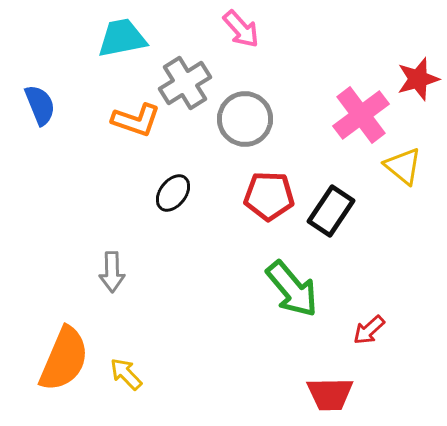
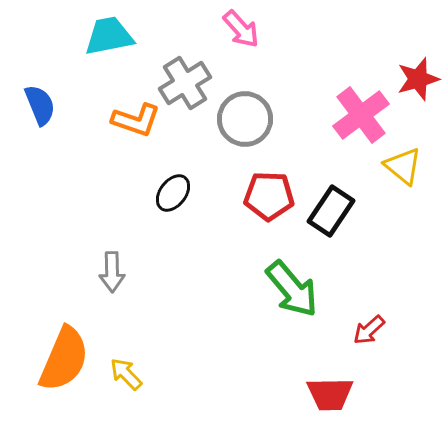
cyan trapezoid: moved 13 px left, 2 px up
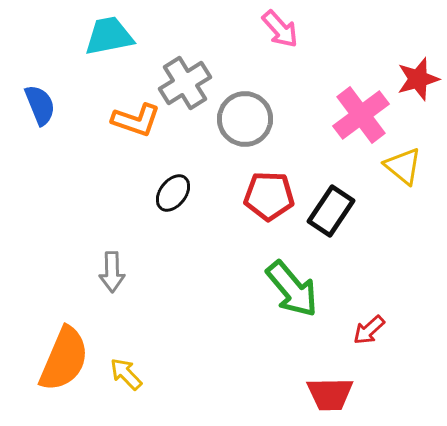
pink arrow: moved 39 px right
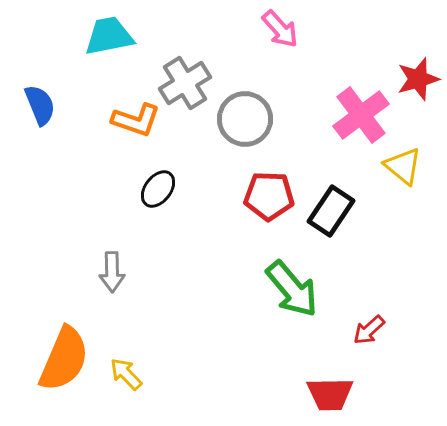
black ellipse: moved 15 px left, 4 px up
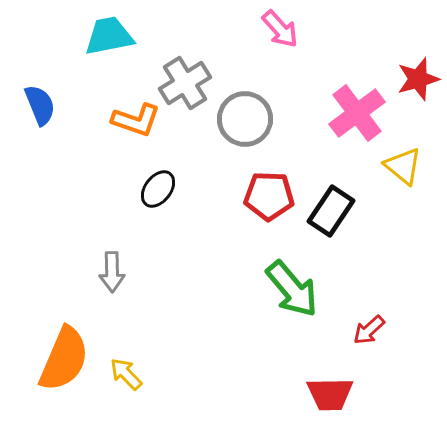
pink cross: moved 4 px left, 2 px up
